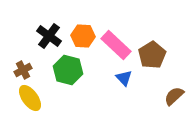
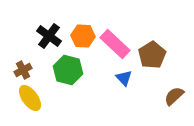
pink rectangle: moved 1 px left, 1 px up
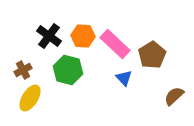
yellow ellipse: rotated 68 degrees clockwise
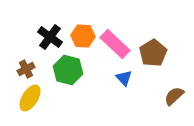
black cross: moved 1 px right, 1 px down
brown pentagon: moved 1 px right, 2 px up
brown cross: moved 3 px right, 1 px up
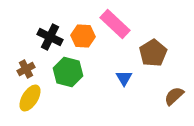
black cross: rotated 10 degrees counterclockwise
pink rectangle: moved 20 px up
green hexagon: moved 2 px down
blue triangle: rotated 12 degrees clockwise
